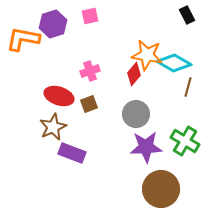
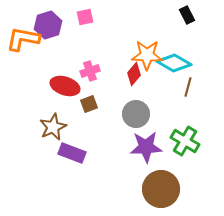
pink square: moved 5 px left, 1 px down
purple hexagon: moved 5 px left, 1 px down
orange star: rotated 8 degrees counterclockwise
red ellipse: moved 6 px right, 10 px up
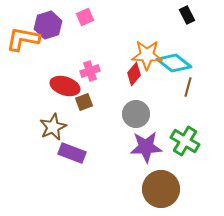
pink square: rotated 12 degrees counterclockwise
cyan diamond: rotated 8 degrees clockwise
brown square: moved 5 px left, 2 px up
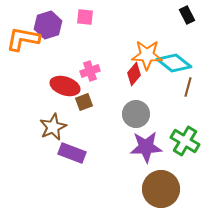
pink square: rotated 30 degrees clockwise
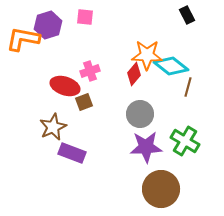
cyan diamond: moved 3 px left, 3 px down
gray circle: moved 4 px right
